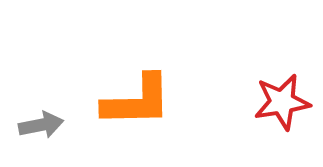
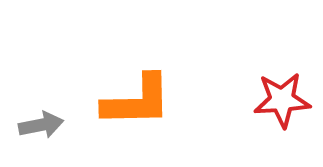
red star: moved 2 px up; rotated 6 degrees clockwise
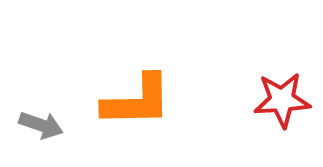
gray arrow: rotated 30 degrees clockwise
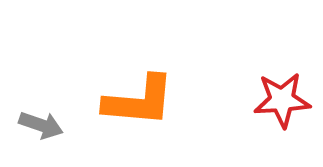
orange L-shape: moved 2 px right; rotated 6 degrees clockwise
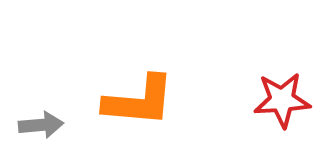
gray arrow: rotated 24 degrees counterclockwise
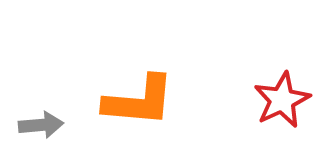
red star: rotated 22 degrees counterclockwise
